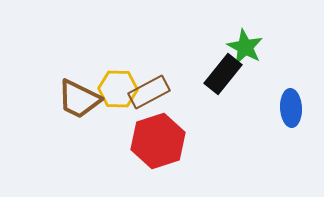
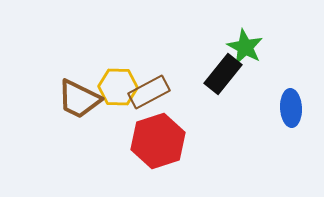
yellow hexagon: moved 2 px up
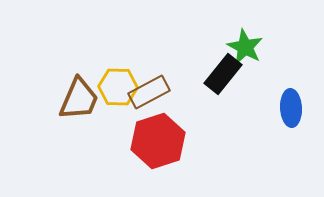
brown trapezoid: rotated 93 degrees counterclockwise
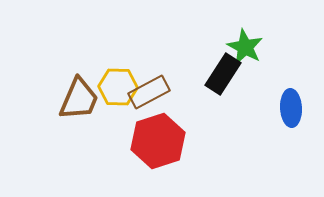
black rectangle: rotated 6 degrees counterclockwise
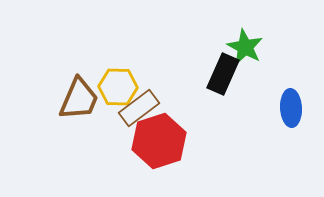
black rectangle: rotated 9 degrees counterclockwise
brown rectangle: moved 10 px left, 16 px down; rotated 9 degrees counterclockwise
red hexagon: moved 1 px right
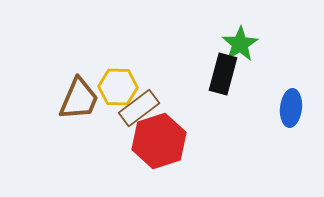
green star: moved 5 px left, 3 px up; rotated 12 degrees clockwise
black rectangle: rotated 9 degrees counterclockwise
blue ellipse: rotated 9 degrees clockwise
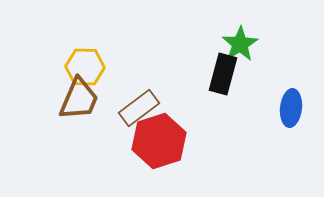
yellow hexagon: moved 33 px left, 20 px up
